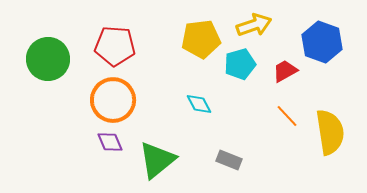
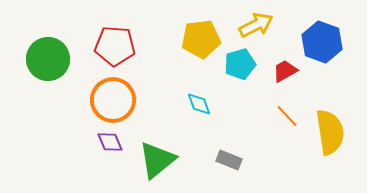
yellow arrow: moved 2 px right; rotated 8 degrees counterclockwise
cyan diamond: rotated 8 degrees clockwise
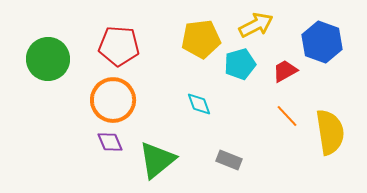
red pentagon: moved 4 px right
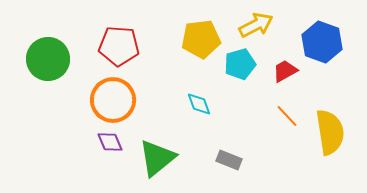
green triangle: moved 2 px up
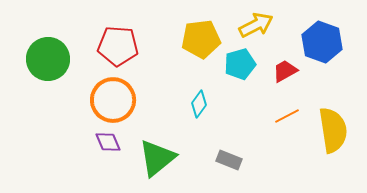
red pentagon: moved 1 px left
cyan diamond: rotated 56 degrees clockwise
orange line: rotated 75 degrees counterclockwise
yellow semicircle: moved 3 px right, 2 px up
purple diamond: moved 2 px left
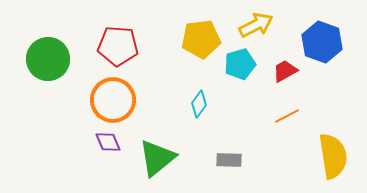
yellow semicircle: moved 26 px down
gray rectangle: rotated 20 degrees counterclockwise
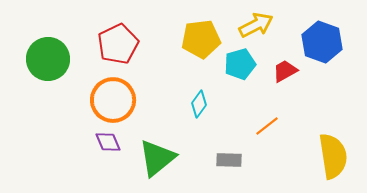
red pentagon: moved 2 px up; rotated 30 degrees counterclockwise
orange line: moved 20 px left, 10 px down; rotated 10 degrees counterclockwise
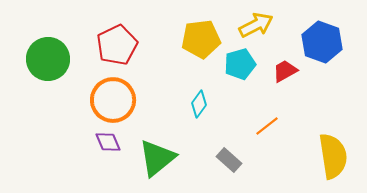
red pentagon: moved 1 px left, 1 px down
gray rectangle: rotated 40 degrees clockwise
